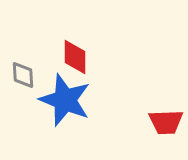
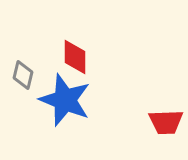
gray diamond: rotated 16 degrees clockwise
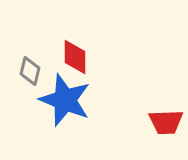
gray diamond: moved 7 px right, 4 px up
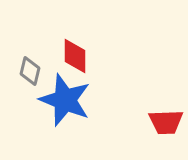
red diamond: moved 1 px up
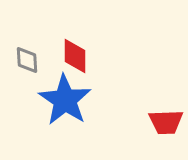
gray diamond: moved 3 px left, 11 px up; rotated 16 degrees counterclockwise
blue star: rotated 12 degrees clockwise
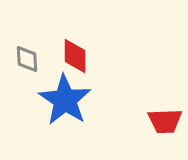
gray diamond: moved 1 px up
red trapezoid: moved 1 px left, 1 px up
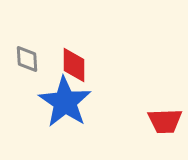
red diamond: moved 1 px left, 9 px down
blue star: moved 2 px down
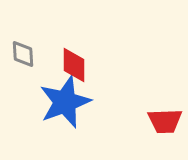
gray diamond: moved 4 px left, 5 px up
blue star: rotated 18 degrees clockwise
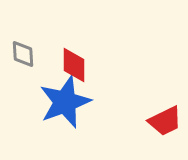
red trapezoid: rotated 24 degrees counterclockwise
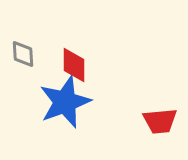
red trapezoid: moved 5 px left; rotated 21 degrees clockwise
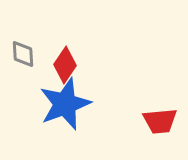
red diamond: moved 9 px left; rotated 33 degrees clockwise
blue star: moved 2 px down
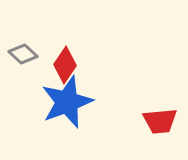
gray diamond: rotated 44 degrees counterclockwise
blue star: moved 2 px right, 2 px up
